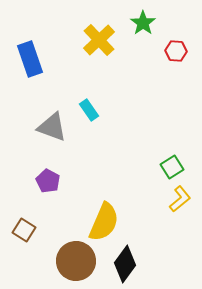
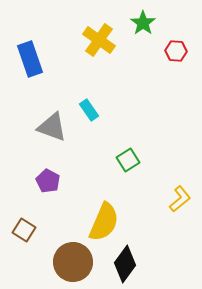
yellow cross: rotated 12 degrees counterclockwise
green square: moved 44 px left, 7 px up
brown circle: moved 3 px left, 1 px down
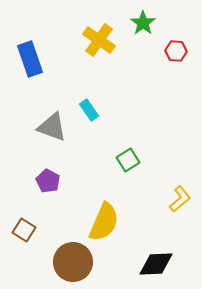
black diamond: moved 31 px right; rotated 51 degrees clockwise
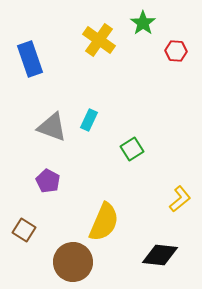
cyan rectangle: moved 10 px down; rotated 60 degrees clockwise
green square: moved 4 px right, 11 px up
black diamond: moved 4 px right, 9 px up; rotated 9 degrees clockwise
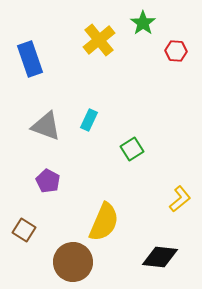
yellow cross: rotated 16 degrees clockwise
gray triangle: moved 6 px left, 1 px up
black diamond: moved 2 px down
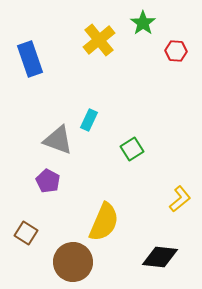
gray triangle: moved 12 px right, 14 px down
brown square: moved 2 px right, 3 px down
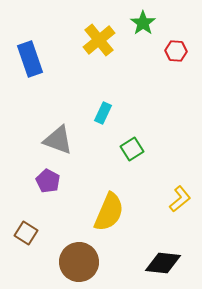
cyan rectangle: moved 14 px right, 7 px up
yellow semicircle: moved 5 px right, 10 px up
black diamond: moved 3 px right, 6 px down
brown circle: moved 6 px right
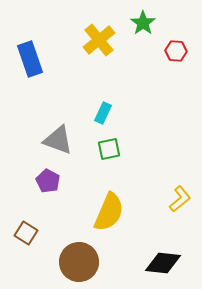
green square: moved 23 px left; rotated 20 degrees clockwise
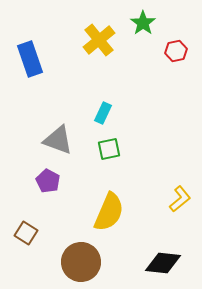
red hexagon: rotated 15 degrees counterclockwise
brown circle: moved 2 px right
